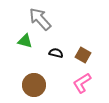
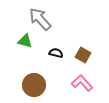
pink L-shape: rotated 80 degrees clockwise
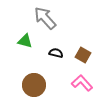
gray arrow: moved 5 px right, 1 px up
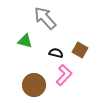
brown square: moved 3 px left, 5 px up
pink L-shape: moved 18 px left, 8 px up; rotated 85 degrees clockwise
